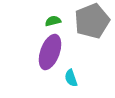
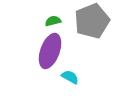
purple ellipse: moved 1 px up
cyan semicircle: moved 1 px left, 1 px up; rotated 138 degrees clockwise
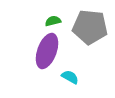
gray pentagon: moved 2 px left, 6 px down; rotated 28 degrees clockwise
purple ellipse: moved 3 px left
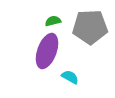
gray pentagon: rotated 8 degrees counterclockwise
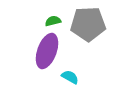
gray pentagon: moved 2 px left, 3 px up
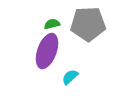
green semicircle: moved 1 px left, 3 px down
cyan semicircle: rotated 72 degrees counterclockwise
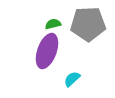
green semicircle: moved 1 px right
cyan semicircle: moved 2 px right, 2 px down
